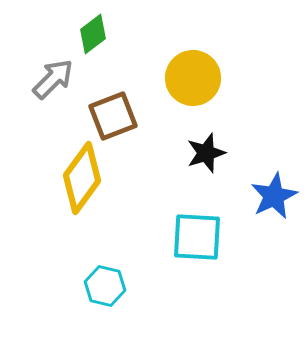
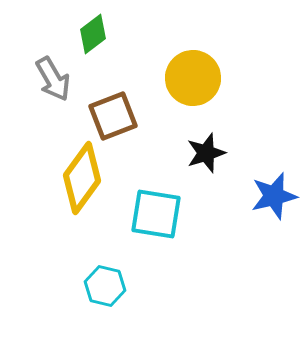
gray arrow: rotated 105 degrees clockwise
blue star: rotated 12 degrees clockwise
cyan square: moved 41 px left, 23 px up; rotated 6 degrees clockwise
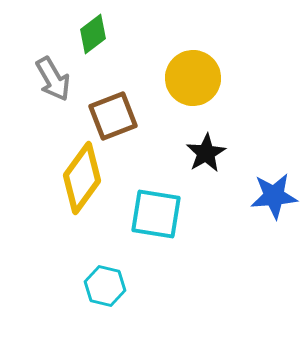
black star: rotated 12 degrees counterclockwise
blue star: rotated 9 degrees clockwise
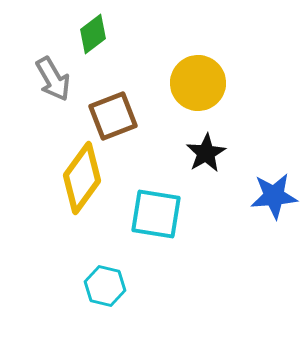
yellow circle: moved 5 px right, 5 px down
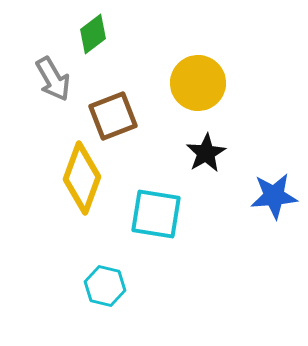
yellow diamond: rotated 16 degrees counterclockwise
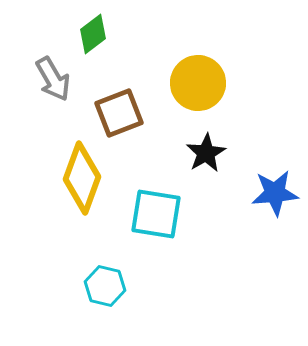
brown square: moved 6 px right, 3 px up
blue star: moved 1 px right, 3 px up
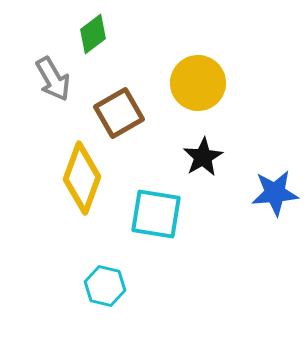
brown square: rotated 9 degrees counterclockwise
black star: moved 3 px left, 4 px down
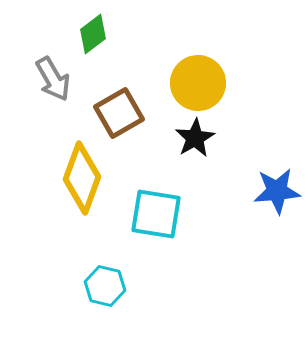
black star: moved 8 px left, 19 px up
blue star: moved 2 px right, 2 px up
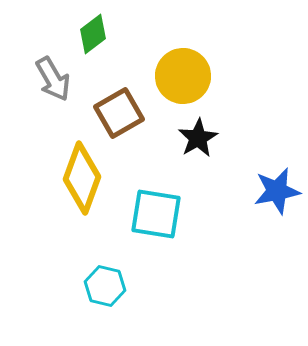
yellow circle: moved 15 px left, 7 px up
black star: moved 3 px right
blue star: rotated 6 degrees counterclockwise
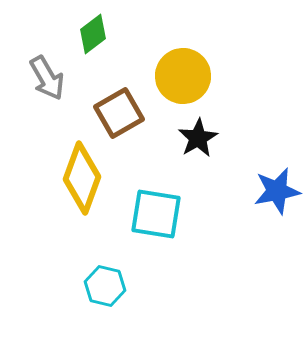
gray arrow: moved 6 px left, 1 px up
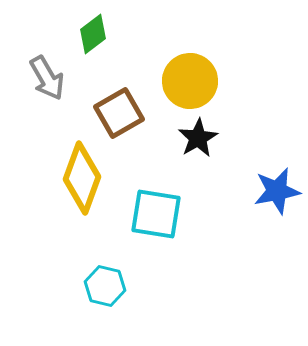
yellow circle: moved 7 px right, 5 px down
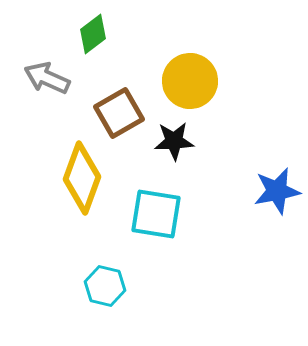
gray arrow: rotated 144 degrees clockwise
black star: moved 24 px left, 3 px down; rotated 27 degrees clockwise
